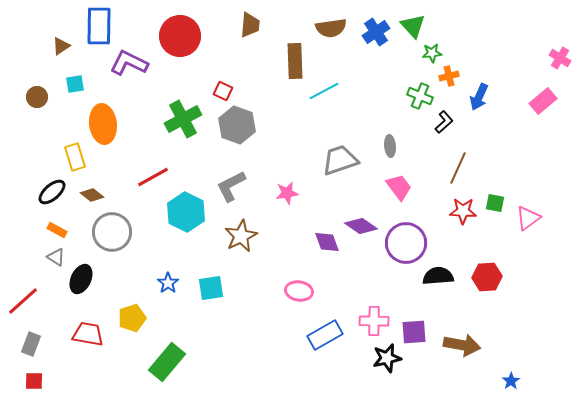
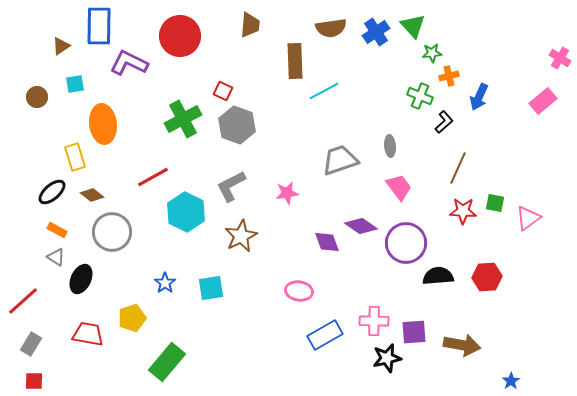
blue star at (168, 283): moved 3 px left
gray rectangle at (31, 344): rotated 10 degrees clockwise
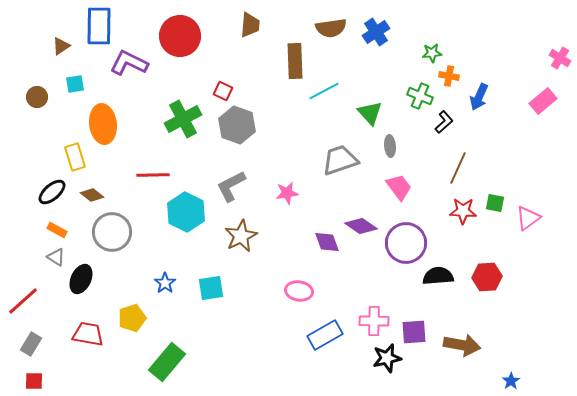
green triangle at (413, 26): moved 43 px left, 87 px down
orange cross at (449, 76): rotated 24 degrees clockwise
red line at (153, 177): moved 2 px up; rotated 28 degrees clockwise
